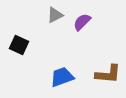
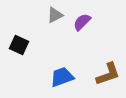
brown L-shape: rotated 24 degrees counterclockwise
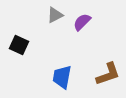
blue trapezoid: rotated 60 degrees counterclockwise
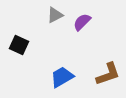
blue trapezoid: rotated 50 degrees clockwise
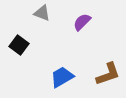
gray triangle: moved 13 px left, 2 px up; rotated 48 degrees clockwise
black square: rotated 12 degrees clockwise
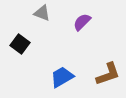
black square: moved 1 px right, 1 px up
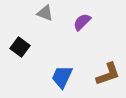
gray triangle: moved 3 px right
black square: moved 3 px down
blue trapezoid: rotated 35 degrees counterclockwise
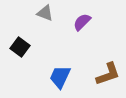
blue trapezoid: moved 2 px left
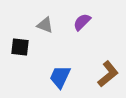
gray triangle: moved 12 px down
black square: rotated 30 degrees counterclockwise
brown L-shape: rotated 20 degrees counterclockwise
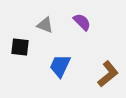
purple semicircle: rotated 90 degrees clockwise
blue trapezoid: moved 11 px up
